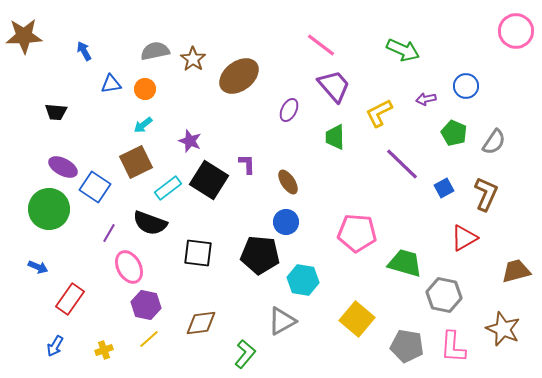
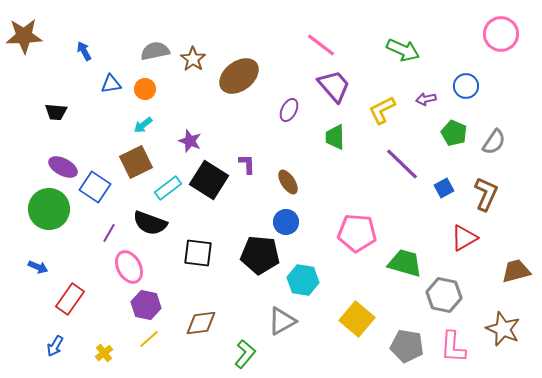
pink circle at (516, 31): moved 15 px left, 3 px down
yellow L-shape at (379, 113): moved 3 px right, 3 px up
yellow cross at (104, 350): moved 3 px down; rotated 18 degrees counterclockwise
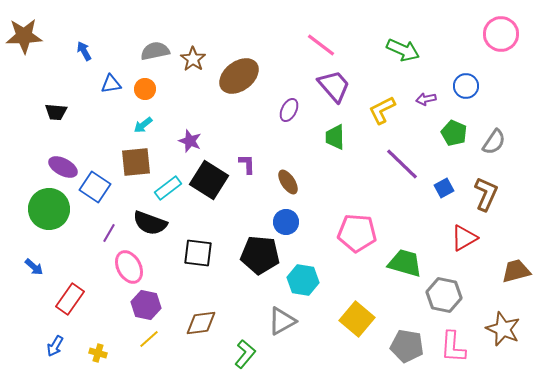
brown square at (136, 162): rotated 20 degrees clockwise
blue arrow at (38, 267): moved 4 px left; rotated 18 degrees clockwise
yellow cross at (104, 353): moved 6 px left; rotated 36 degrees counterclockwise
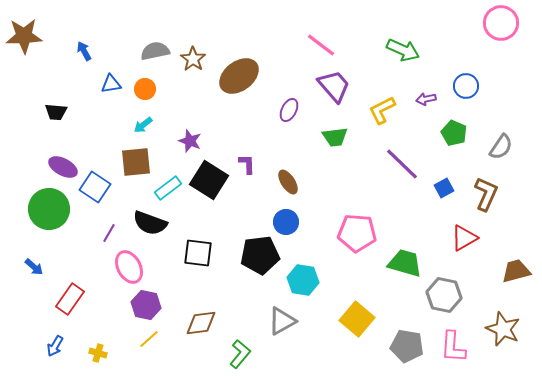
pink circle at (501, 34): moved 11 px up
green trapezoid at (335, 137): rotated 96 degrees counterclockwise
gray semicircle at (494, 142): moved 7 px right, 5 px down
black pentagon at (260, 255): rotated 12 degrees counterclockwise
green L-shape at (245, 354): moved 5 px left
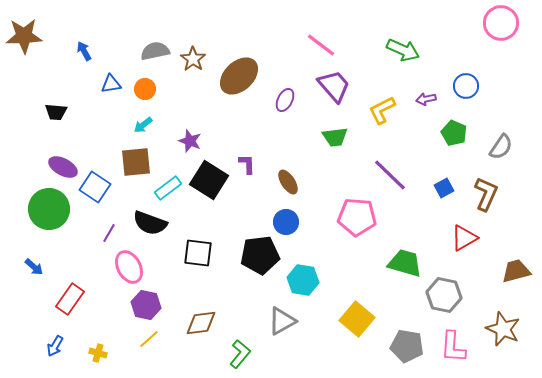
brown ellipse at (239, 76): rotated 6 degrees counterclockwise
purple ellipse at (289, 110): moved 4 px left, 10 px up
purple line at (402, 164): moved 12 px left, 11 px down
pink pentagon at (357, 233): moved 16 px up
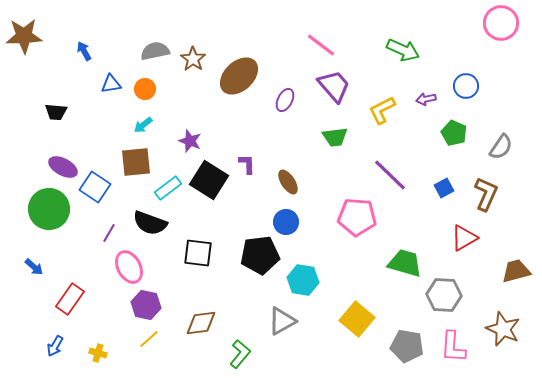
gray hexagon at (444, 295): rotated 8 degrees counterclockwise
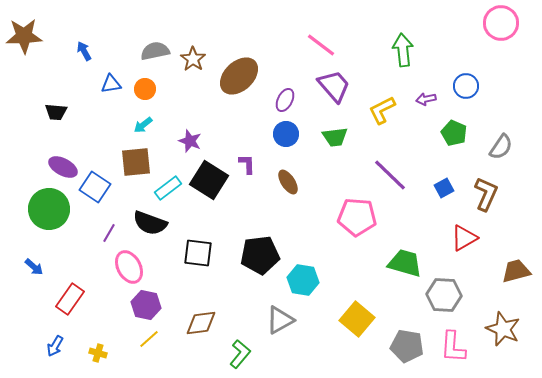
green arrow at (403, 50): rotated 120 degrees counterclockwise
blue circle at (286, 222): moved 88 px up
gray triangle at (282, 321): moved 2 px left, 1 px up
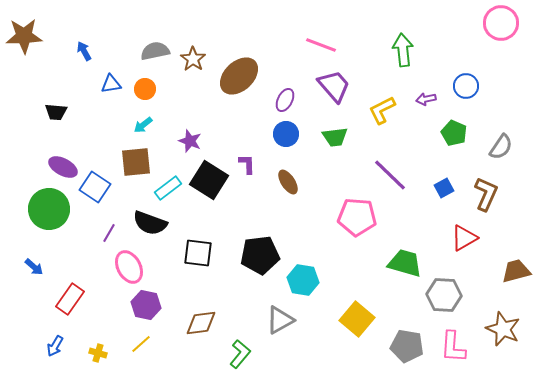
pink line at (321, 45): rotated 16 degrees counterclockwise
yellow line at (149, 339): moved 8 px left, 5 px down
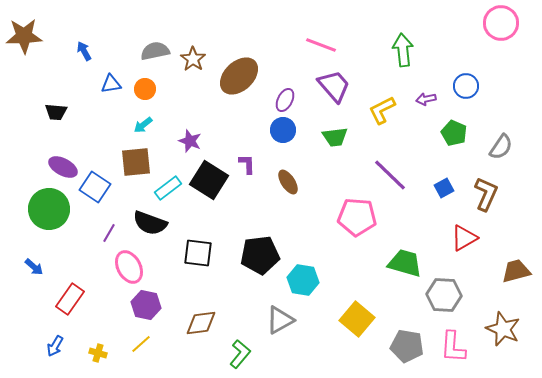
blue circle at (286, 134): moved 3 px left, 4 px up
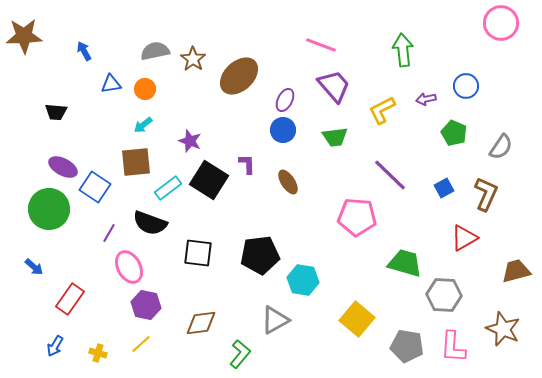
gray triangle at (280, 320): moved 5 px left
